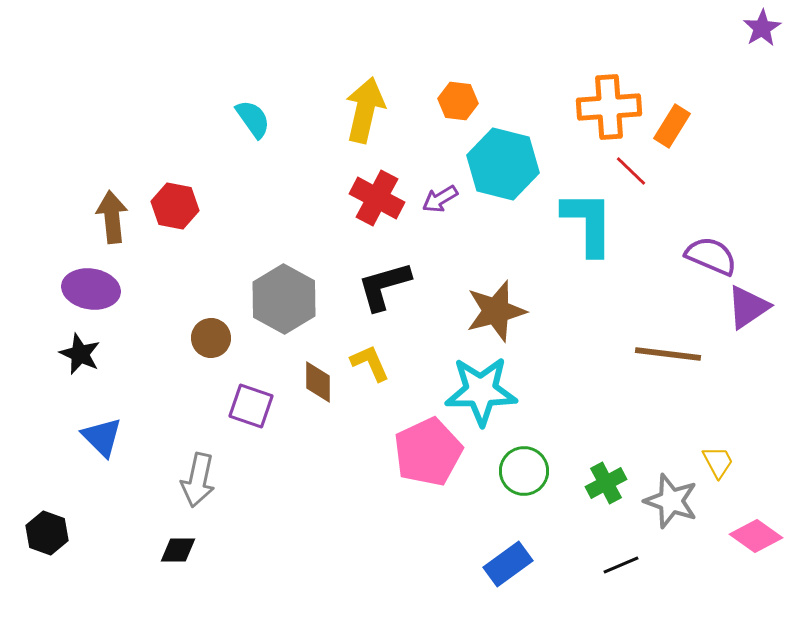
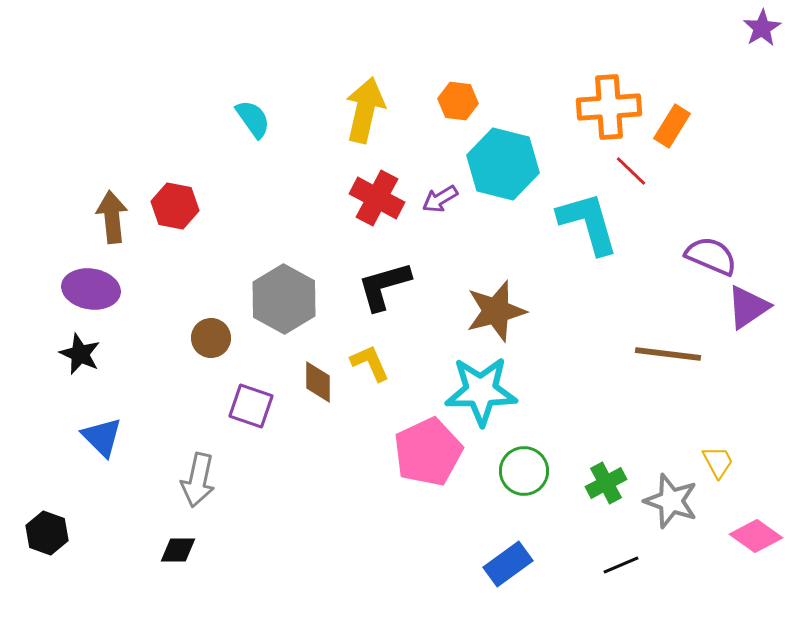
cyan L-shape: rotated 16 degrees counterclockwise
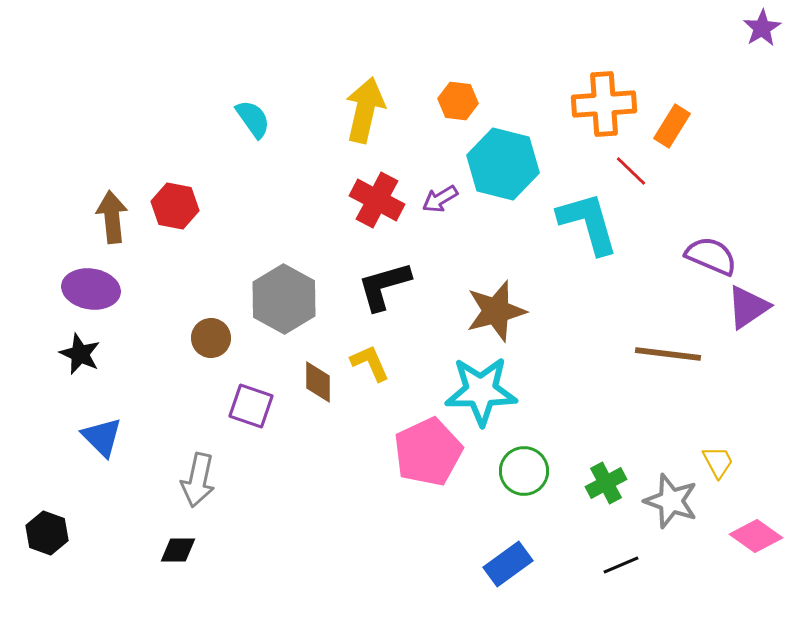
orange cross: moved 5 px left, 3 px up
red cross: moved 2 px down
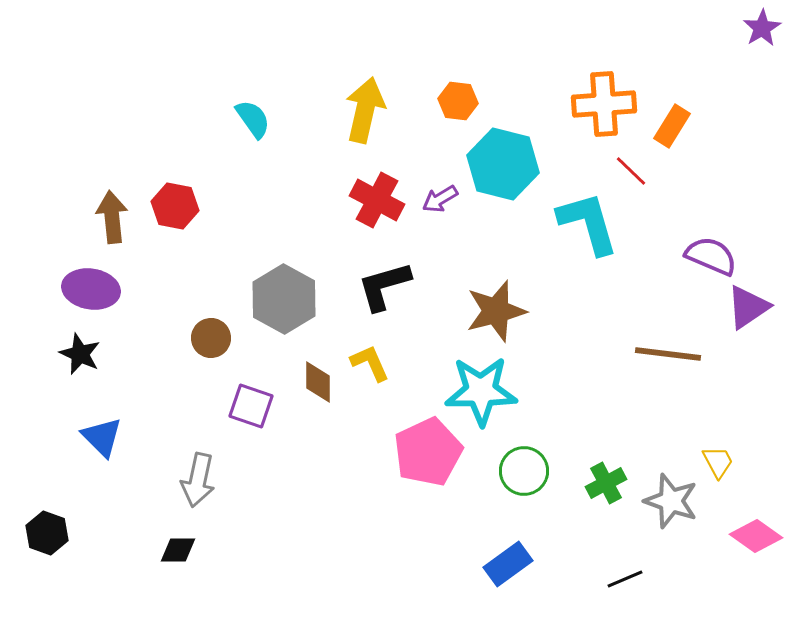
black line: moved 4 px right, 14 px down
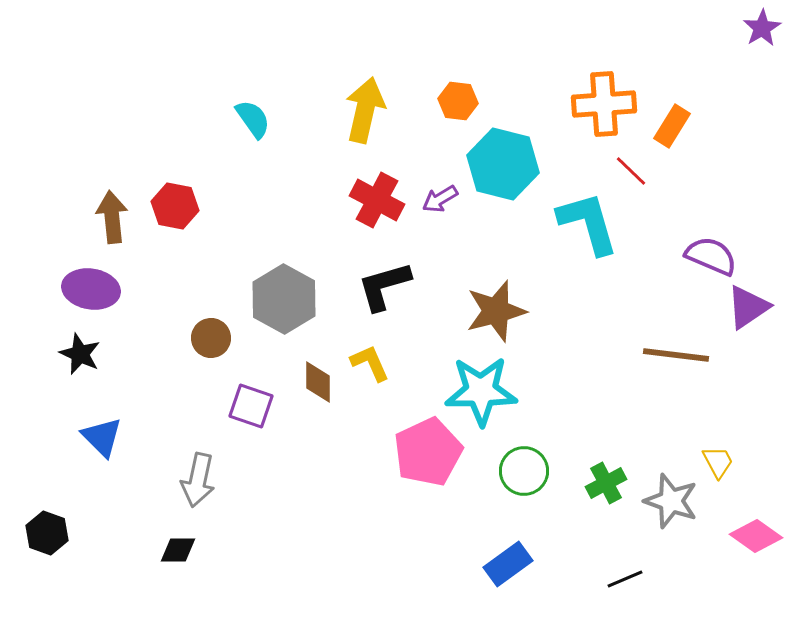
brown line: moved 8 px right, 1 px down
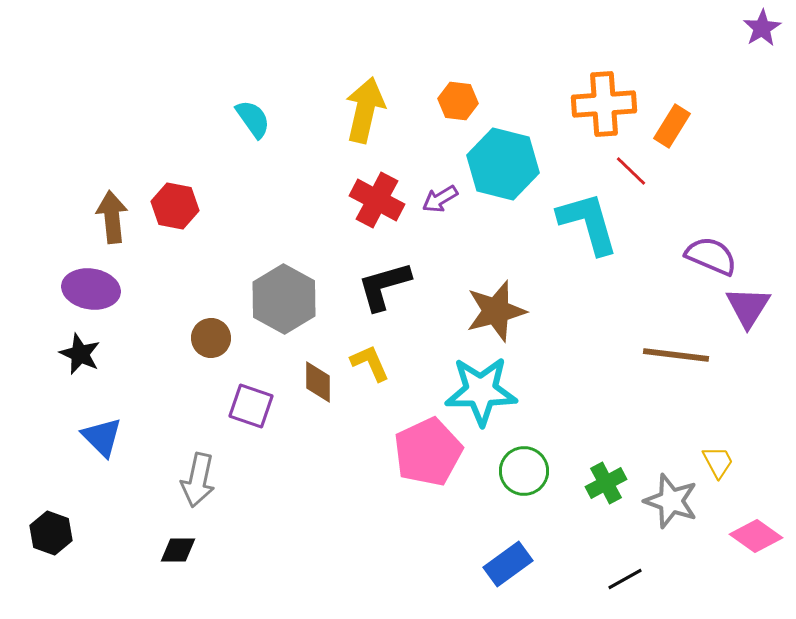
purple triangle: rotated 24 degrees counterclockwise
black hexagon: moved 4 px right
black line: rotated 6 degrees counterclockwise
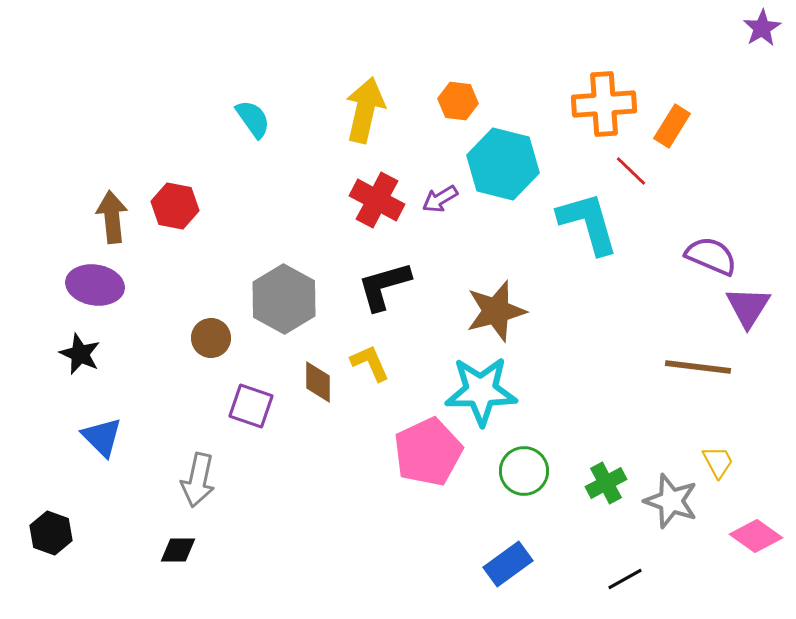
purple ellipse: moved 4 px right, 4 px up
brown line: moved 22 px right, 12 px down
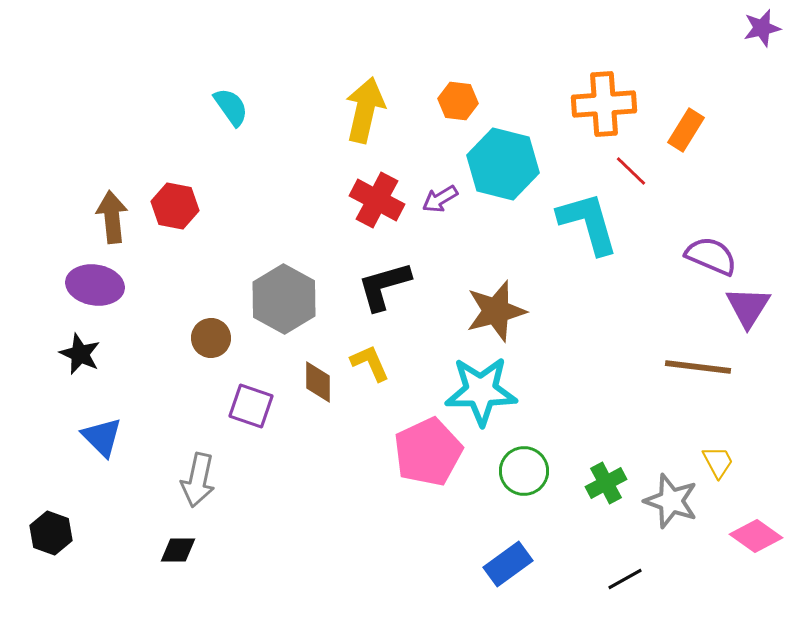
purple star: rotated 18 degrees clockwise
cyan semicircle: moved 22 px left, 12 px up
orange rectangle: moved 14 px right, 4 px down
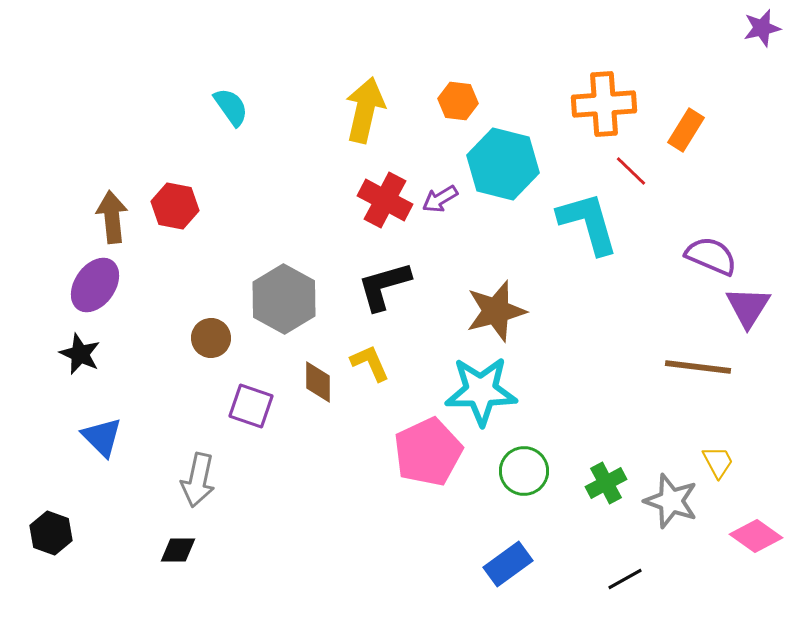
red cross: moved 8 px right
purple ellipse: rotated 64 degrees counterclockwise
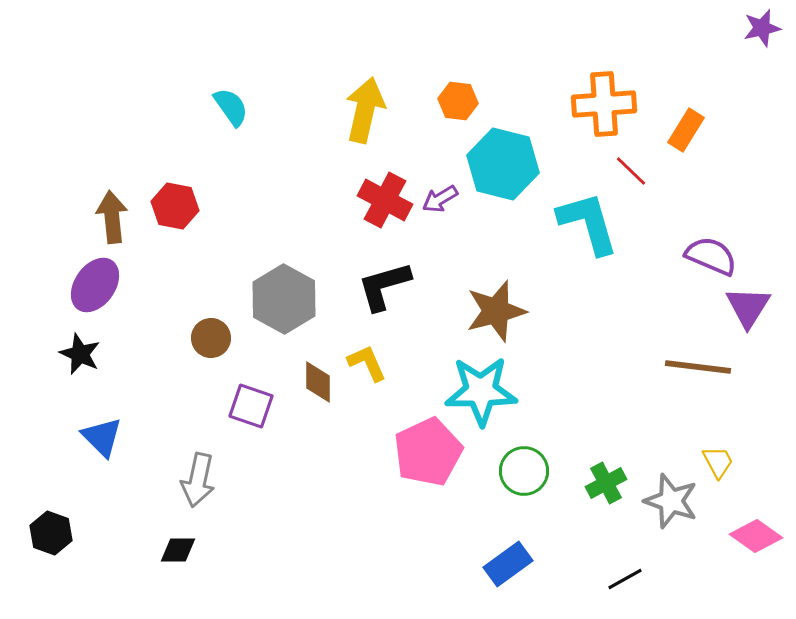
yellow L-shape: moved 3 px left
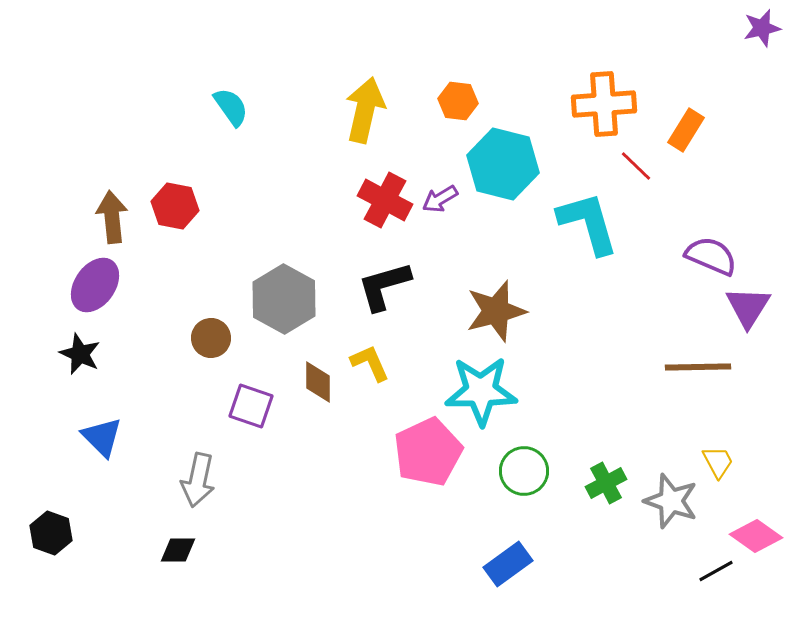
red line: moved 5 px right, 5 px up
yellow L-shape: moved 3 px right
brown line: rotated 8 degrees counterclockwise
black line: moved 91 px right, 8 px up
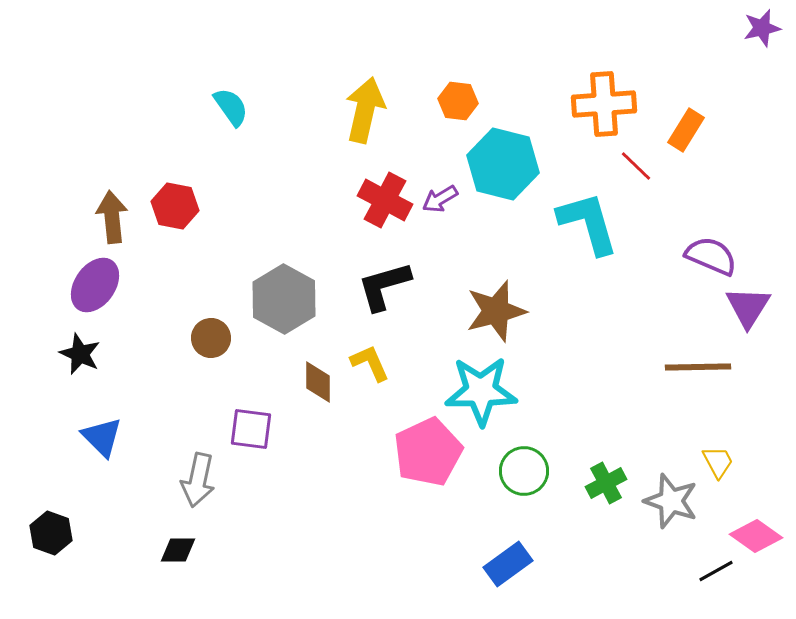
purple square: moved 23 px down; rotated 12 degrees counterclockwise
